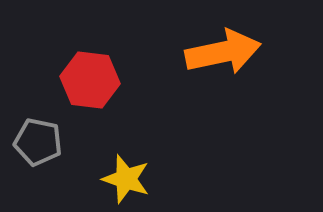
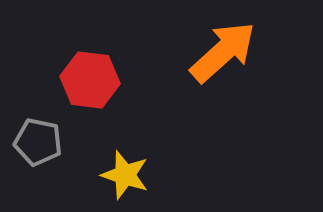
orange arrow: rotated 30 degrees counterclockwise
yellow star: moved 1 px left, 4 px up
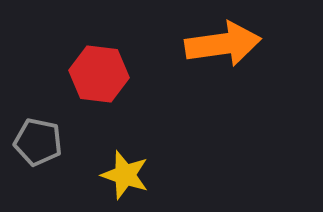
orange arrow: moved 8 px up; rotated 34 degrees clockwise
red hexagon: moved 9 px right, 6 px up
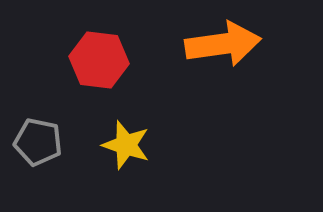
red hexagon: moved 14 px up
yellow star: moved 1 px right, 30 px up
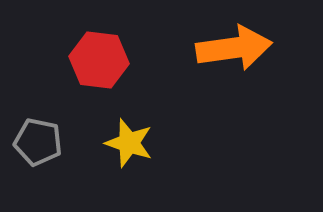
orange arrow: moved 11 px right, 4 px down
yellow star: moved 3 px right, 2 px up
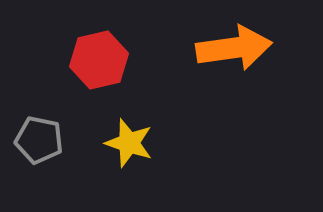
red hexagon: rotated 20 degrees counterclockwise
gray pentagon: moved 1 px right, 2 px up
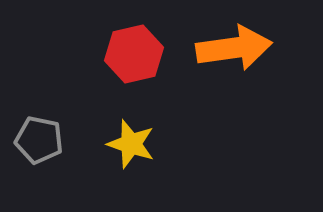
red hexagon: moved 35 px right, 6 px up
yellow star: moved 2 px right, 1 px down
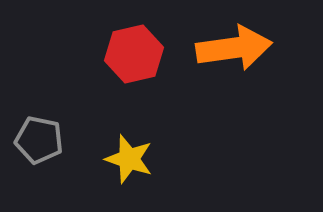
yellow star: moved 2 px left, 15 px down
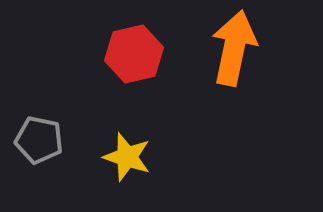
orange arrow: rotated 70 degrees counterclockwise
yellow star: moved 2 px left, 2 px up
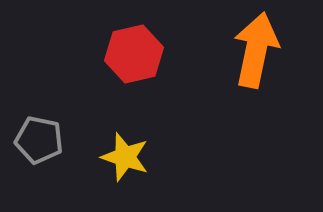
orange arrow: moved 22 px right, 2 px down
yellow star: moved 2 px left
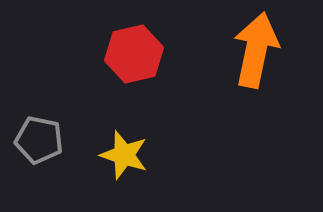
yellow star: moved 1 px left, 2 px up
